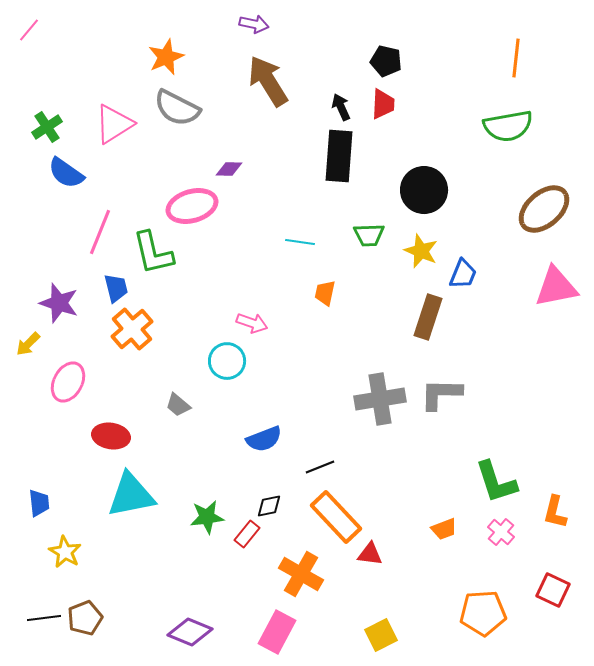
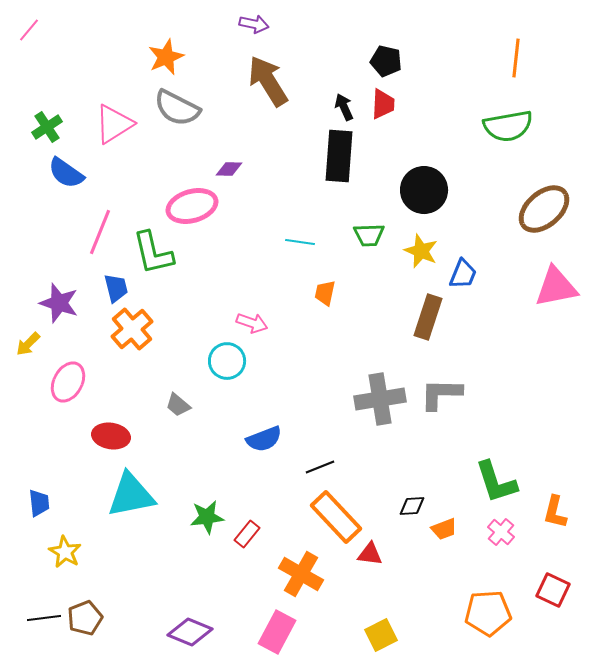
black arrow at (341, 107): moved 3 px right
black diamond at (269, 506): moved 143 px right; rotated 8 degrees clockwise
orange pentagon at (483, 613): moved 5 px right
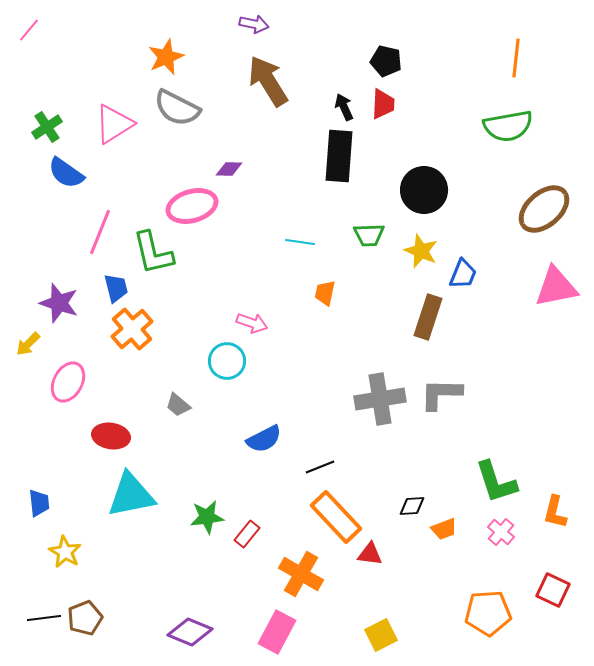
blue semicircle at (264, 439): rotated 6 degrees counterclockwise
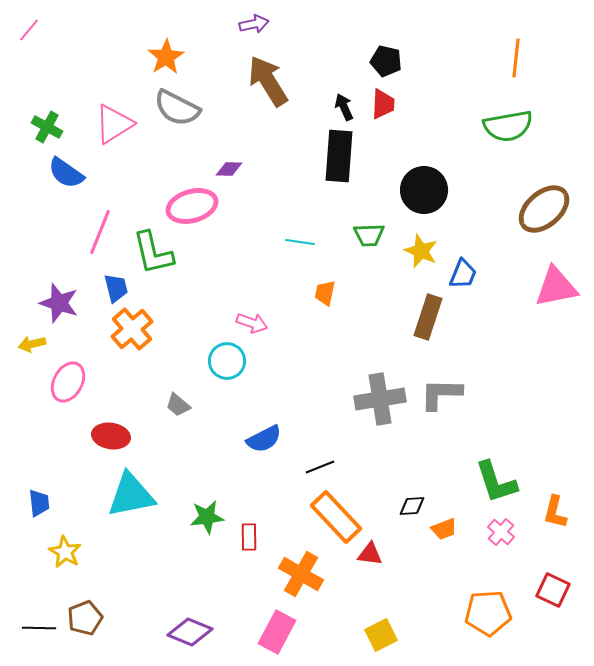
purple arrow at (254, 24): rotated 24 degrees counterclockwise
orange star at (166, 57): rotated 9 degrees counterclockwise
green cross at (47, 127): rotated 28 degrees counterclockwise
yellow arrow at (28, 344): moved 4 px right; rotated 32 degrees clockwise
red rectangle at (247, 534): moved 2 px right, 3 px down; rotated 40 degrees counterclockwise
black line at (44, 618): moved 5 px left, 10 px down; rotated 8 degrees clockwise
